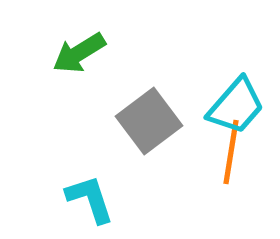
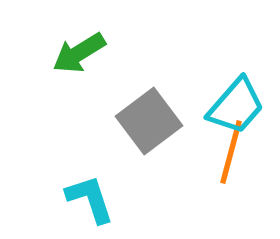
orange line: rotated 6 degrees clockwise
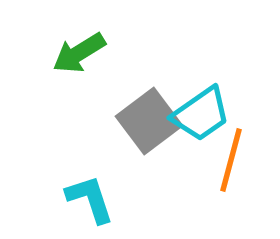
cyan trapezoid: moved 35 px left, 8 px down; rotated 14 degrees clockwise
orange line: moved 8 px down
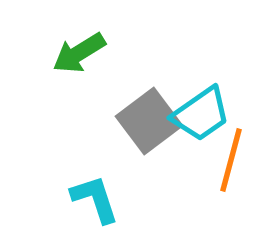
cyan L-shape: moved 5 px right
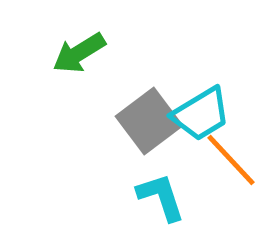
cyan trapezoid: rotated 4 degrees clockwise
orange line: rotated 58 degrees counterclockwise
cyan L-shape: moved 66 px right, 2 px up
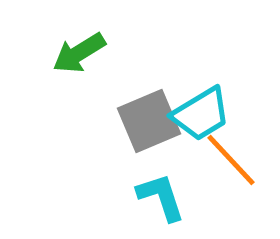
gray square: rotated 14 degrees clockwise
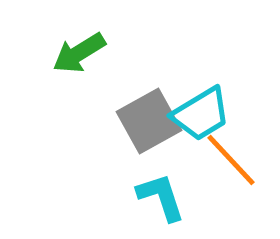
gray square: rotated 6 degrees counterclockwise
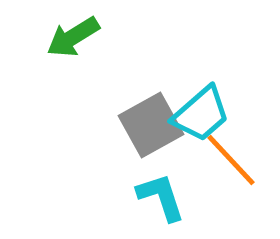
green arrow: moved 6 px left, 16 px up
cyan trapezoid: rotated 10 degrees counterclockwise
gray square: moved 2 px right, 4 px down
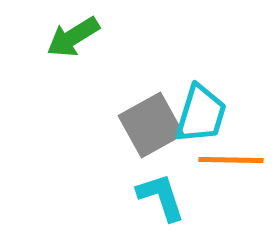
cyan trapezoid: rotated 32 degrees counterclockwise
orange line: rotated 46 degrees counterclockwise
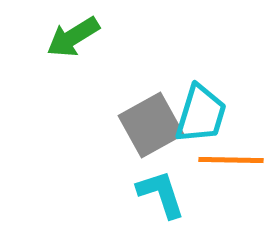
cyan L-shape: moved 3 px up
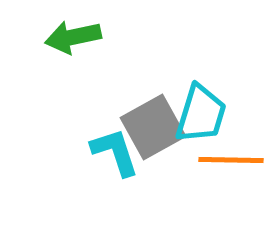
green arrow: rotated 20 degrees clockwise
gray square: moved 2 px right, 2 px down
cyan L-shape: moved 46 px left, 42 px up
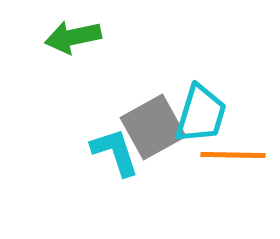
orange line: moved 2 px right, 5 px up
